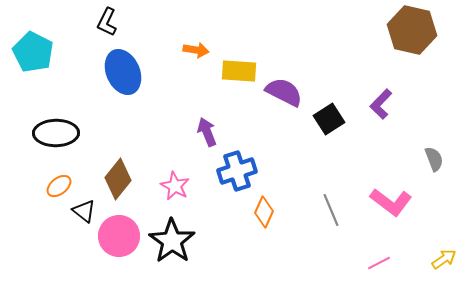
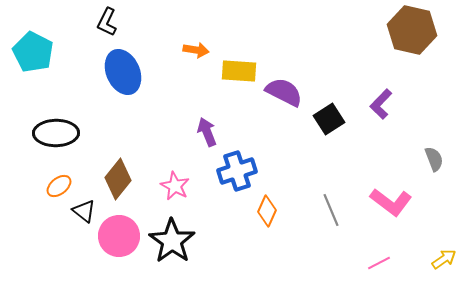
orange diamond: moved 3 px right, 1 px up
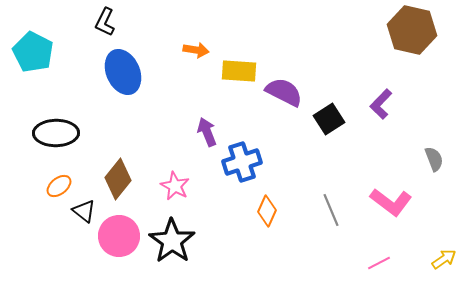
black L-shape: moved 2 px left
blue cross: moved 5 px right, 9 px up
